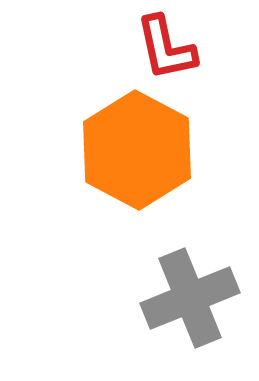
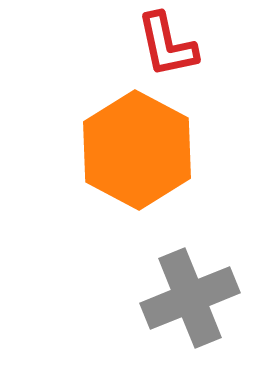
red L-shape: moved 1 px right, 3 px up
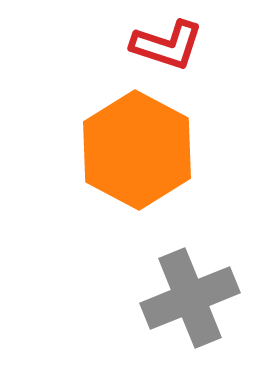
red L-shape: rotated 60 degrees counterclockwise
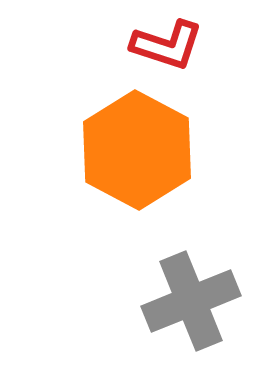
gray cross: moved 1 px right, 3 px down
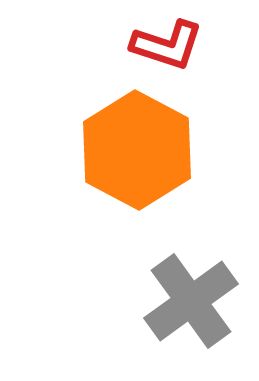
gray cross: rotated 14 degrees counterclockwise
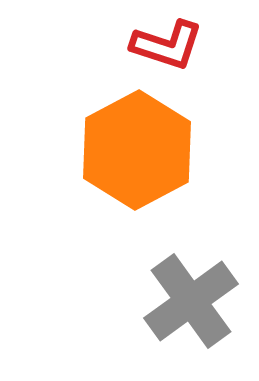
orange hexagon: rotated 4 degrees clockwise
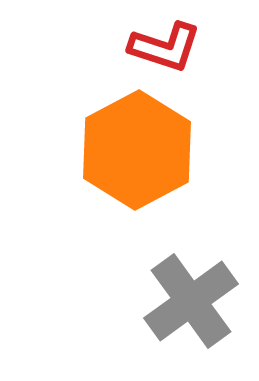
red L-shape: moved 2 px left, 2 px down
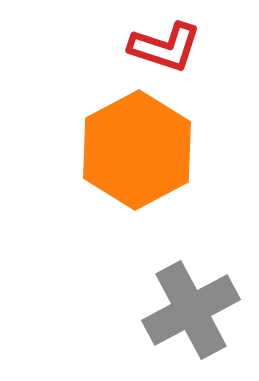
gray cross: moved 9 px down; rotated 8 degrees clockwise
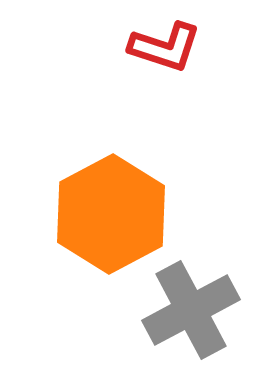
orange hexagon: moved 26 px left, 64 px down
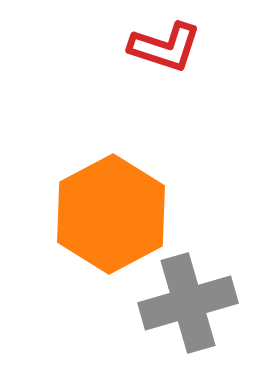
gray cross: moved 3 px left, 7 px up; rotated 12 degrees clockwise
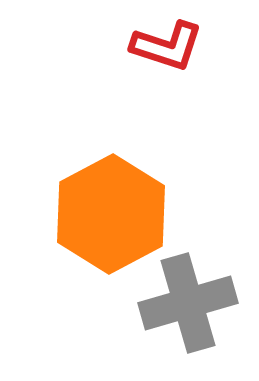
red L-shape: moved 2 px right, 1 px up
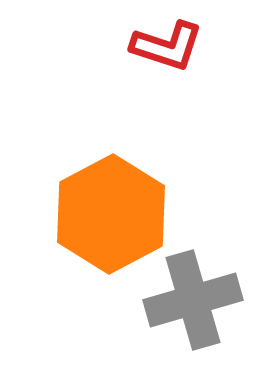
gray cross: moved 5 px right, 3 px up
